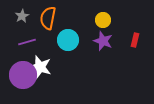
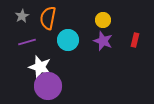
purple circle: moved 25 px right, 11 px down
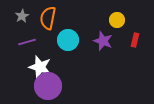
yellow circle: moved 14 px right
